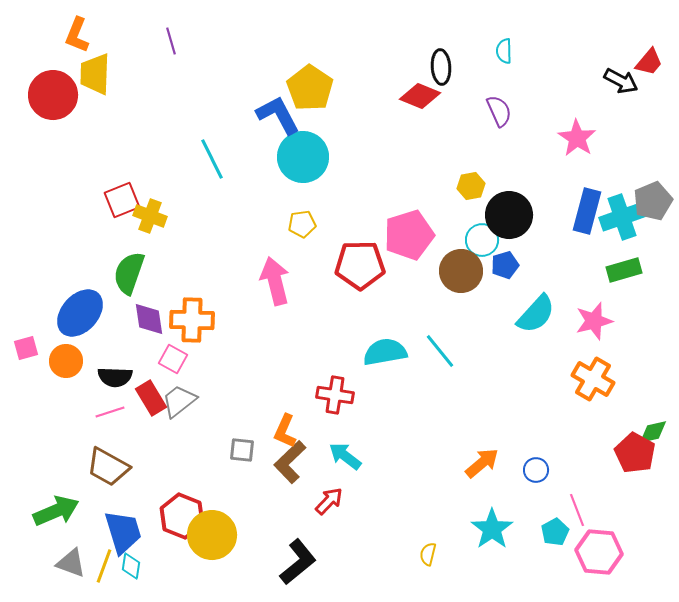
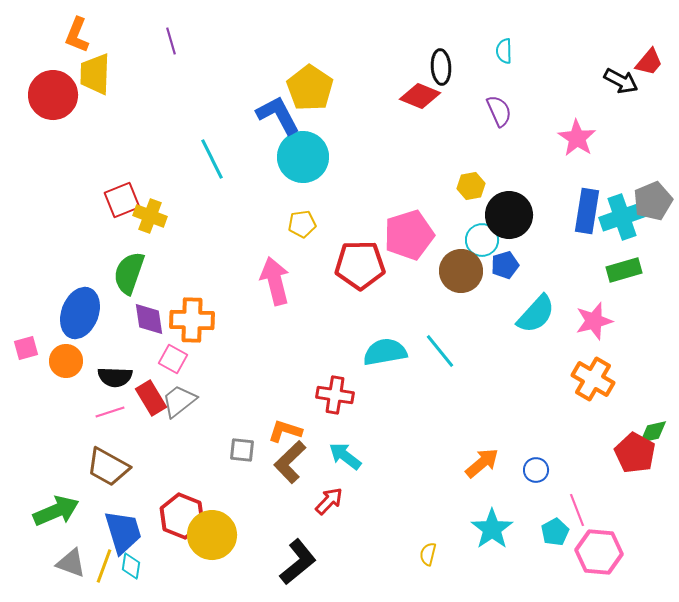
blue rectangle at (587, 211): rotated 6 degrees counterclockwise
blue ellipse at (80, 313): rotated 21 degrees counterclockwise
orange L-shape at (285, 431): rotated 84 degrees clockwise
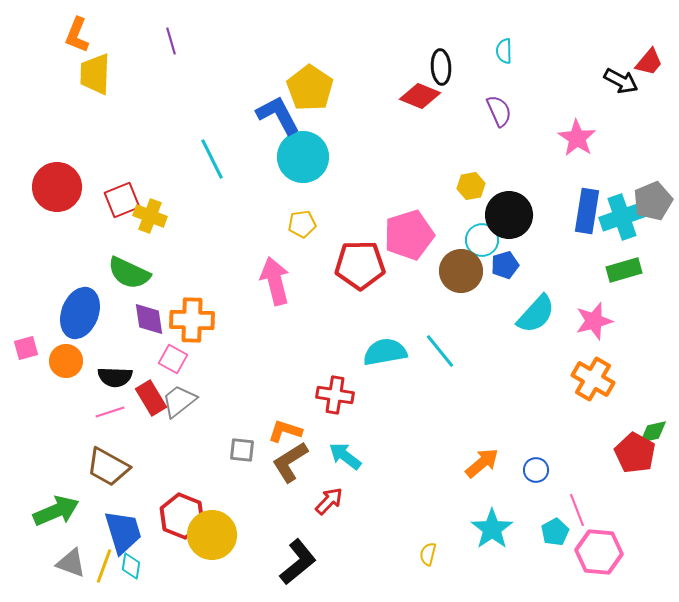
red circle at (53, 95): moved 4 px right, 92 px down
green semicircle at (129, 273): rotated 84 degrees counterclockwise
brown L-shape at (290, 462): rotated 12 degrees clockwise
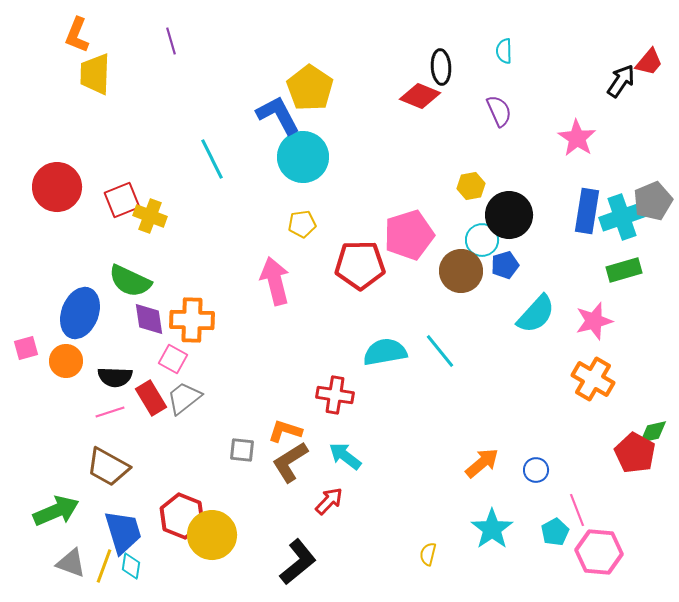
black arrow at (621, 81): rotated 84 degrees counterclockwise
green semicircle at (129, 273): moved 1 px right, 8 px down
gray trapezoid at (179, 401): moved 5 px right, 3 px up
